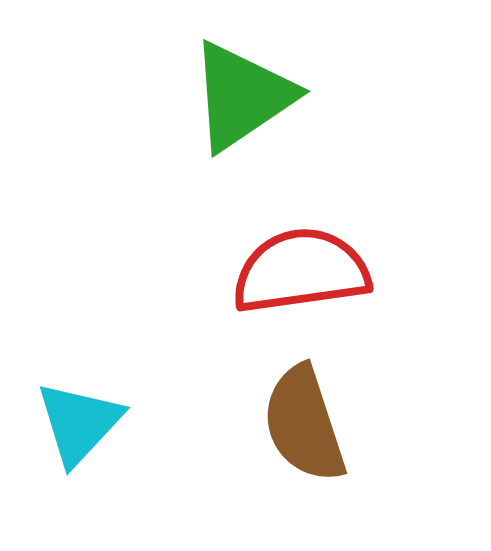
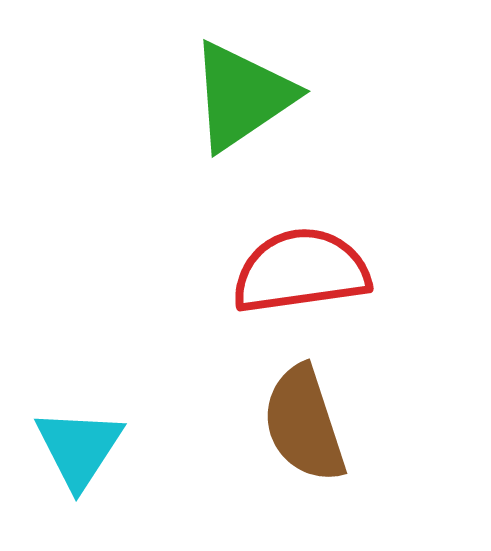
cyan triangle: moved 25 px down; rotated 10 degrees counterclockwise
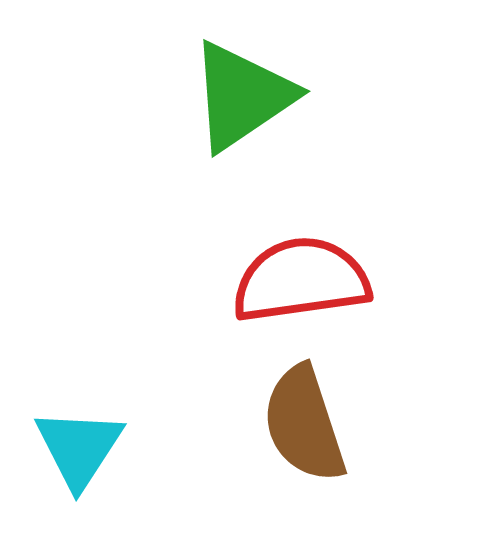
red semicircle: moved 9 px down
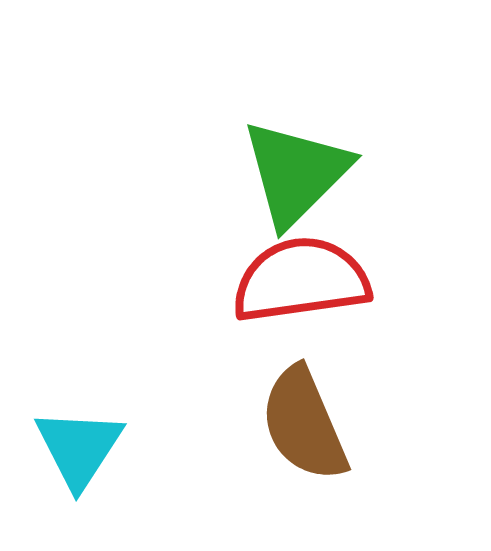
green triangle: moved 54 px right, 77 px down; rotated 11 degrees counterclockwise
brown semicircle: rotated 5 degrees counterclockwise
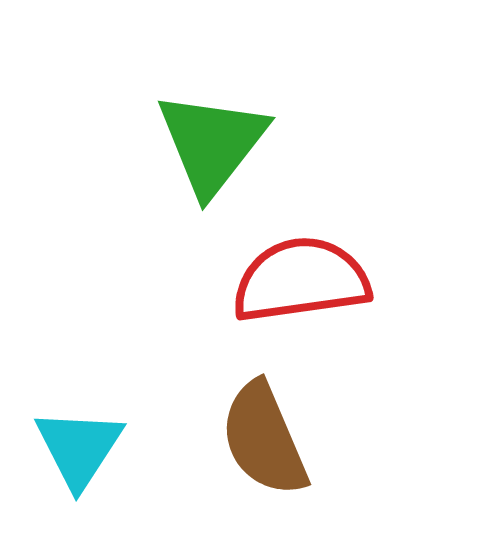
green triangle: moved 84 px left, 30 px up; rotated 7 degrees counterclockwise
brown semicircle: moved 40 px left, 15 px down
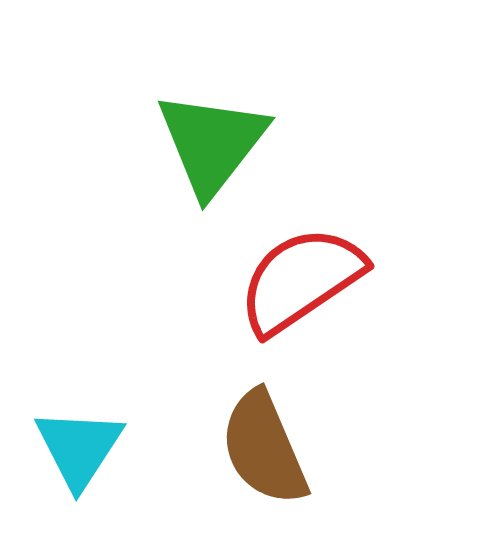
red semicircle: rotated 26 degrees counterclockwise
brown semicircle: moved 9 px down
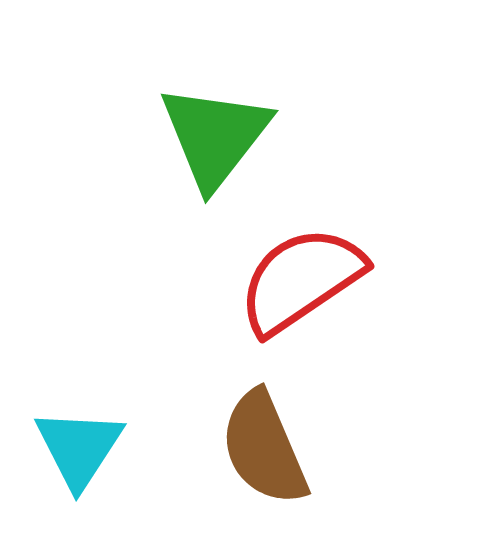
green triangle: moved 3 px right, 7 px up
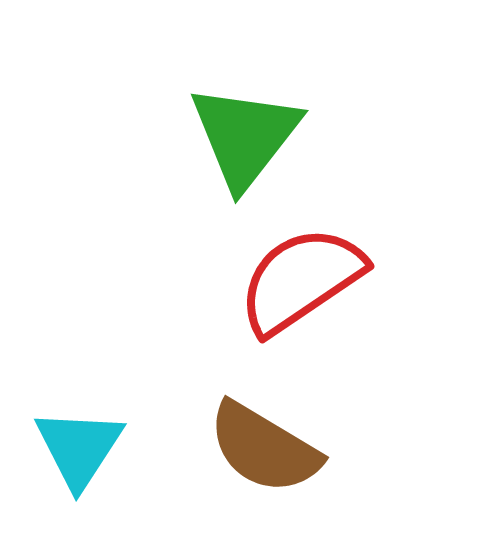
green triangle: moved 30 px right
brown semicircle: rotated 36 degrees counterclockwise
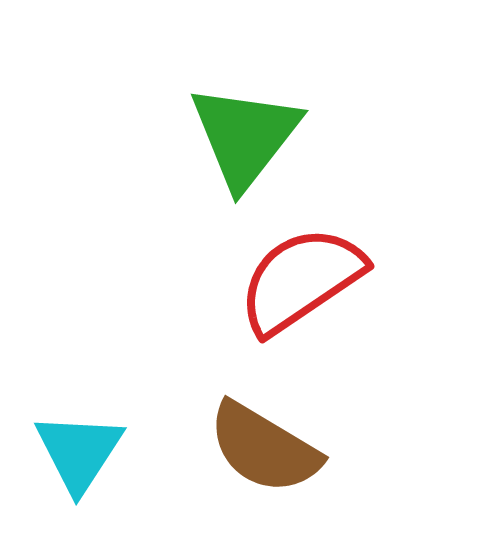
cyan triangle: moved 4 px down
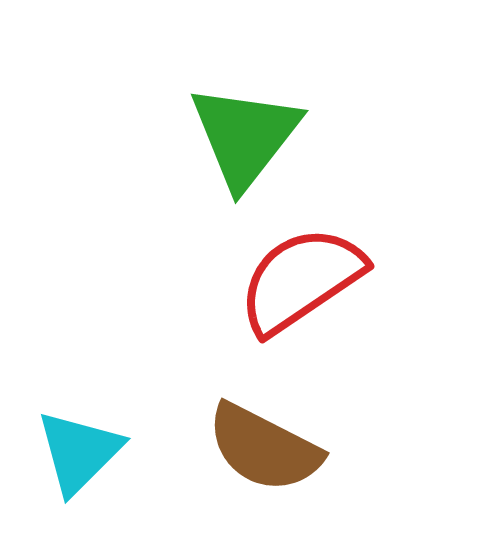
brown semicircle: rotated 4 degrees counterclockwise
cyan triangle: rotated 12 degrees clockwise
